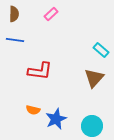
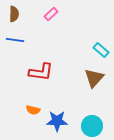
red L-shape: moved 1 px right, 1 px down
blue star: moved 1 px right, 2 px down; rotated 25 degrees clockwise
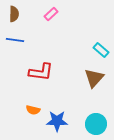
cyan circle: moved 4 px right, 2 px up
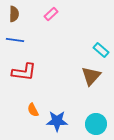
red L-shape: moved 17 px left
brown triangle: moved 3 px left, 2 px up
orange semicircle: rotated 48 degrees clockwise
